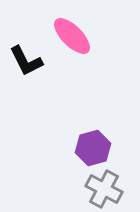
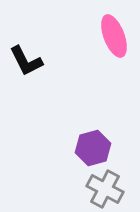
pink ellipse: moved 42 px right; rotated 24 degrees clockwise
gray cross: moved 1 px right
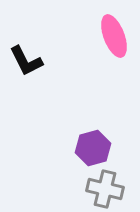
gray cross: rotated 15 degrees counterclockwise
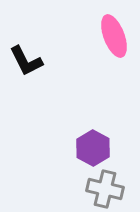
purple hexagon: rotated 16 degrees counterclockwise
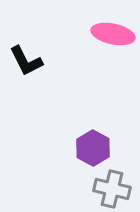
pink ellipse: moved 1 px left, 2 px up; rotated 57 degrees counterclockwise
gray cross: moved 7 px right
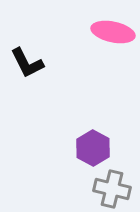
pink ellipse: moved 2 px up
black L-shape: moved 1 px right, 2 px down
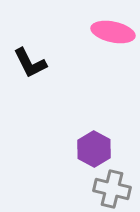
black L-shape: moved 3 px right
purple hexagon: moved 1 px right, 1 px down
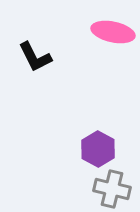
black L-shape: moved 5 px right, 6 px up
purple hexagon: moved 4 px right
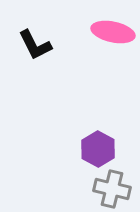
black L-shape: moved 12 px up
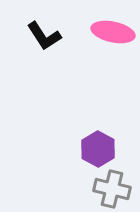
black L-shape: moved 9 px right, 9 px up; rotated 6 degrees counterclockwise
